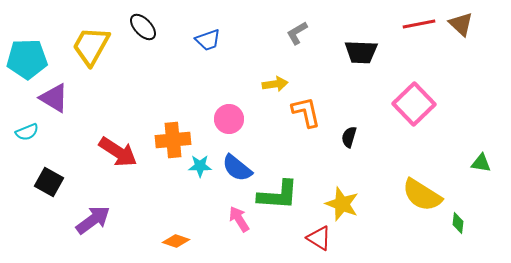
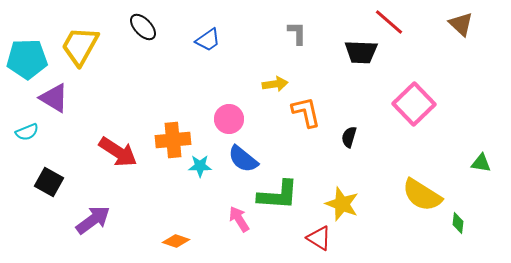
red line: moved 30 px left, 2 px up; rotated 52 degrees clockwise
gray L-shape: rotated 120 degrees clockwise
blue trapezoid: rotated 16 degrees counterclockwise
yellow trapezoid: moved 11 px left
blue semicircle: moved 6 px right, 9 px up
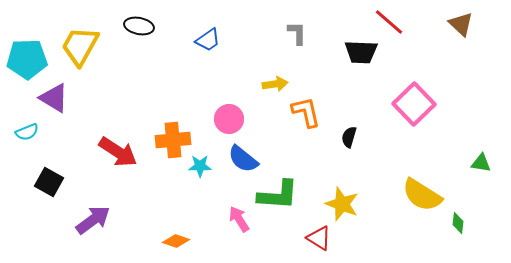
black ellipse: moved 4 px left, 1 px up; rotated 36 degrees counterclockwise
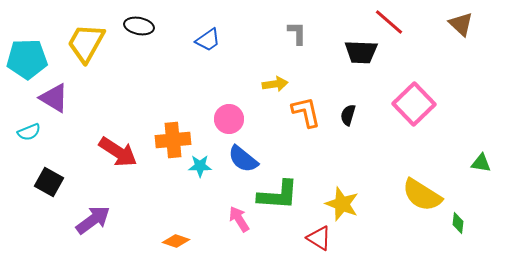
yellow trapezoid: moved 6 px right, 3 px up
cyan semicircle: moved 2 px right
black semicircle: moved 1 px left, 22 px up
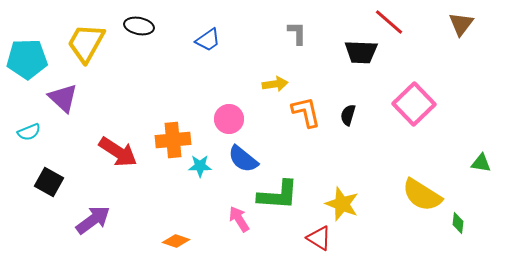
brown triangle: rotated 24 degrees clockwise
purple triangle: moved 9 px right; rotated 12 degrees clockwise
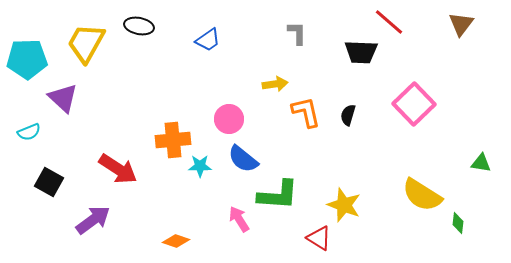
red arrow: moved 17 px down
yellow star: moved 2 px right, 1 px down
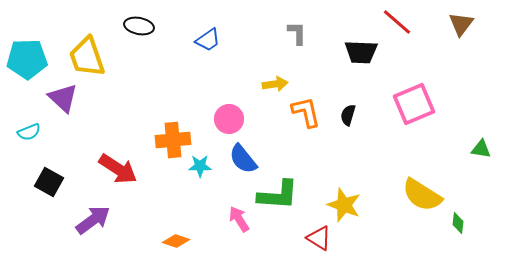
red line: moved 8 px right
yellow trapezoid: moved 1 px right, 14 px down; rotated 48 degrees counterclockwise
pink square: rotated 21 degrees clockwise
blue semicircle: rotated 12 degrees clockwise
green triangle: moved 14 px up
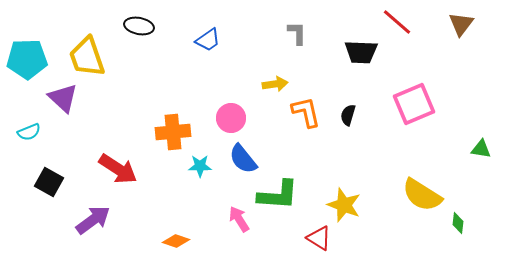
pink circle: moved 2 px right, 1 px up
orange cross: moved 8 px up
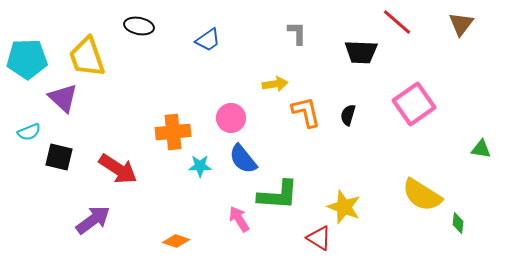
pink square: rotated 12 degrees counterclockwise
black square: moved 10 px right, 25 px up; rotated 16 degrees counterclockwise
yellow star: moved 2 px down
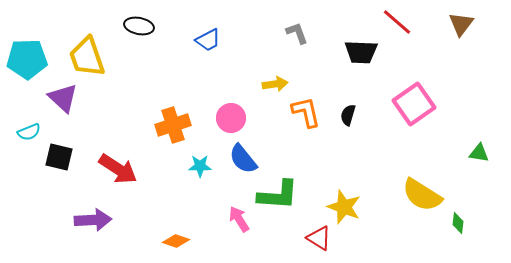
gray L-shape: rotated 20 degrees counterclockwise
blue trapezoid: rotated 8 degrees clockwise
orange cross: moved 7 px up; rotated 12 degrees counterclockwise
green triangle: moved 2 px left, 4 px down
purple arrow: rotated 33 degrees clockwise
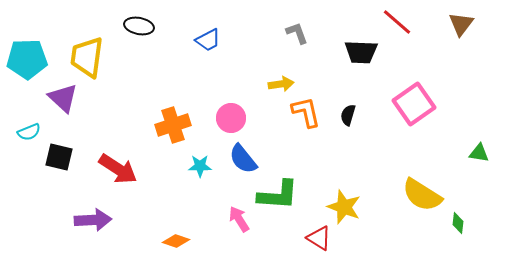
yellow trapezoid: rotated 27 degrees clockwise
yellow arrow: moved 6 px right
